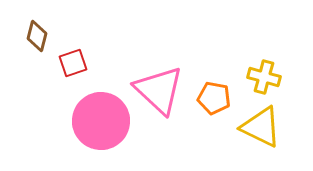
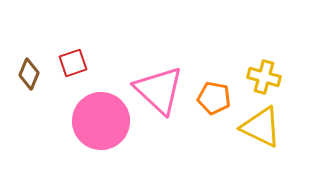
brown diamond: moved 8 px left, 38 px down; rotated 8 degrees clockwise
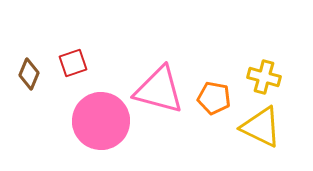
pink triangle: rotated 28 degrees counterclockwise
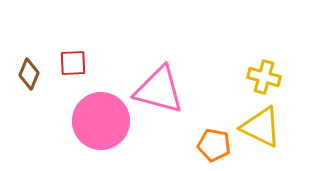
red square: rotated 16 degrees clockwise
orange pentagon: moved 47 px down
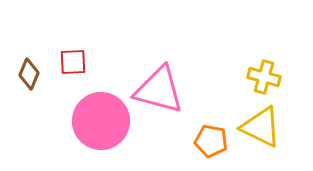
red square: moved 1 px up
orange pentagon: moved 3 px left, 4 px up
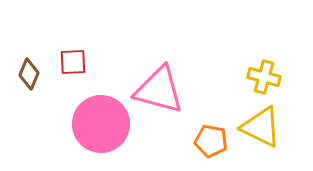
pink circle: moved 3 px down
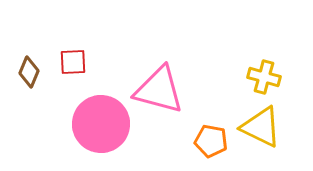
brown diamond: moved 2 px up
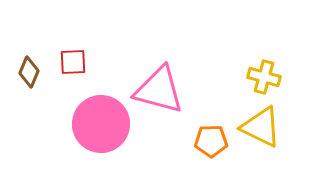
orange pentagon: rotated 12 degrees counterclockwise
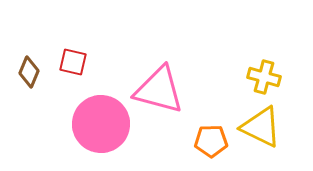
red square: rotated 16 degrees clockwise
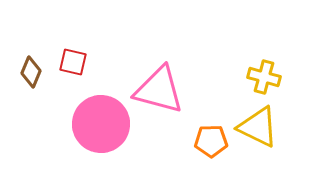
brown diamond: moved 2 px right
yellow triangle: moved 3 px left
